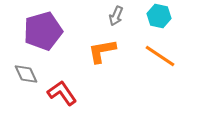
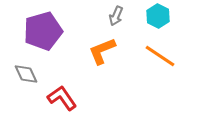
cyan hexagon: moved 1 px left; rotated 15 degrees clockwise
orange L-shape: rotated 12 degrees counterclockwise
red L-shape: moved 5 px down
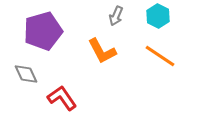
orange L-shape: rotated 96 degrees counterclockwise
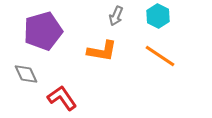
orange L-shape: rotated 52 degrees counterclockwise
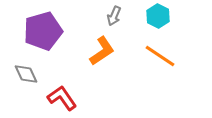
gray arrow: moved 2 px left
orange L-shape: rotated 44 degrees counterclockwise
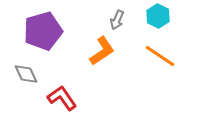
gray arrow: moved 3 px right, 4 px down
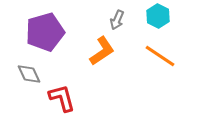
purple pentagon: moved 2 px right, 1 px down
gray diamond: moved 3 px right
red L-shape: rotated 20 degrees clockwise
